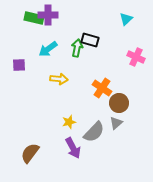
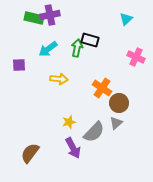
purple cross: moved 2 px right; rotated 12 degrees counterclockwise
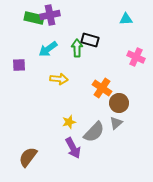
cyan triangle: rotated 40 degrees clockwise
green arrow: rotated 12 degrees counterclockwise
brown semicircle: moved 2 px left, 4 px down
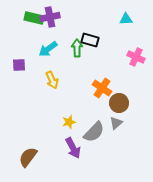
purple cross: moved 2 px down
yellow arrow: moved 7 px left, 1 px down; rotated 60 degrees clockwise
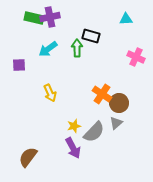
black rectangle: moved 1 px right, 4 px up
yellow arrow: moved 2 px left, 13 px down
orange cross: moved 6 px down
yellow star: moved 5 px right, 4 px down
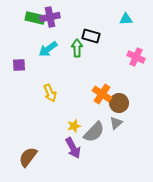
green rectangle: moved 1 px right
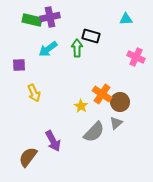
green rectangle: moved 3 px left, 2 px down
yellow arrow: moved 16 px left
brown circle: moved 1 px right, 1 px up
yellow star: moved 7 px right, 20 px up; rotated 24 degrees counterclockwise
purple arrow: moved 20 px left, 7 px up
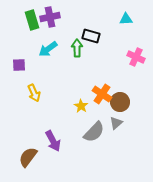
green rectangle: rotated 60 degrees clockwise
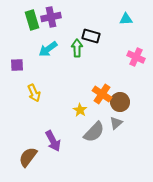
purple cross: moved 1 px right
purple square: moved 2 px left
yellow star: moved 1 px left, 4 px down
